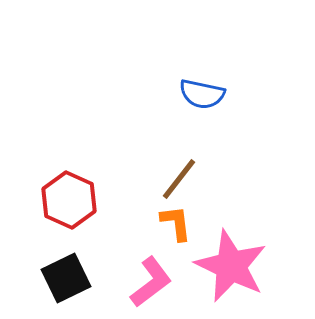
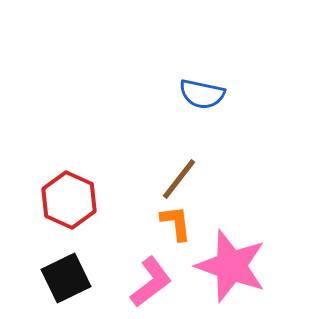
pink star: rotated 6 degrees counterclockwise
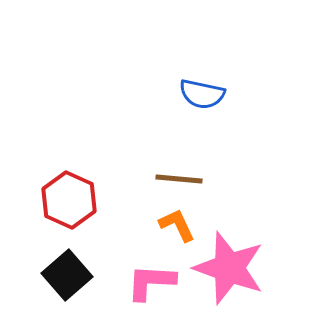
brown line: rotated 57 degrees clockwise
orange L-shape: moved 1 px right, 2 px down; rotated 18 degrees counterclockwise
pink star: moved 2 px left, 2 px down
black square: moved 1 px right, 3 px up; rotated 15 degrees counterclockwise
pink L-shape: rotated 140 degrees counterclockwise
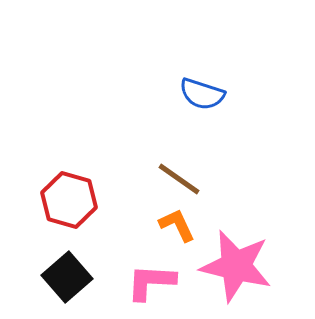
blue semicircle: rotated 6 degrees clockwise
brown line: rotated 30 degrees clockwise
red hexagon: rotated 8 degrees counterclockwise
pink star: moved 7 px right, 2 px up; rotated 6 degrees counterclockwise
black square: moved 2 px down
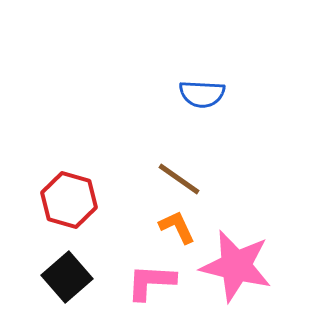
blue semicircle: rotated 15 degrees counterclockwise
orange L-shape: moved 2 px down
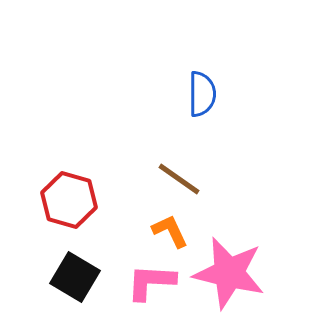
blue semicircle: rotated 93 degrees counterclockwise
orange L-shape: moved 7 px left, 4 px down
pink star: moved 7 px left, 7 px down
black square: moved 8 px right; rotated 18 degrees counterclockwise
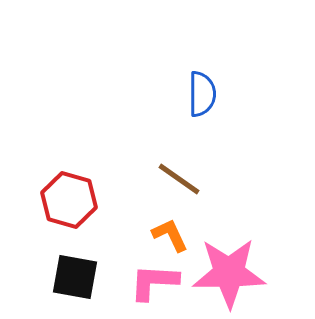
orange L-shape: moved 4 px down
pink star: rotated 14 degrees counterclockwise
black square: rotated 21 degrees counterclockwise
pink L-shape: moved 3 px right
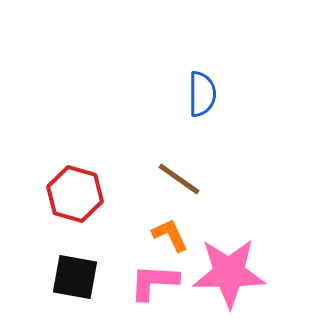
red hexagon: moved 6 px right, 6 px up
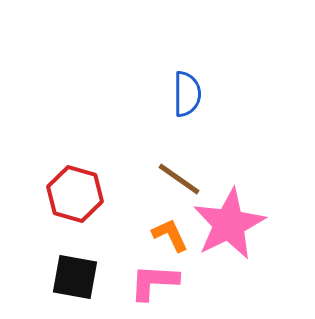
blue semicircle: moved 15 px left
pink star: moved 49 px up; rotated 26 degrees counterclockwise
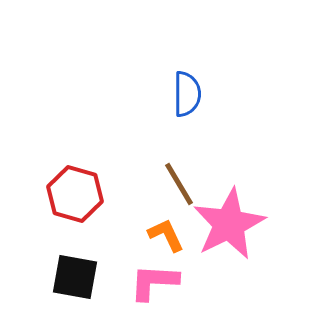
brown line: moved 5 px down; rotated 24 degrees clockwise
orange L-shape: moved 4 px left
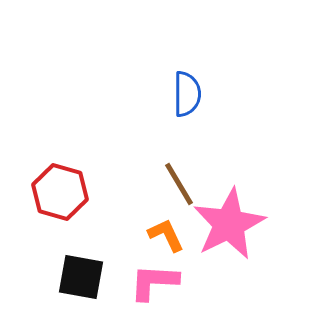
red hexagon: moved 15 px left, 2 px up
black square: moved 6 px right
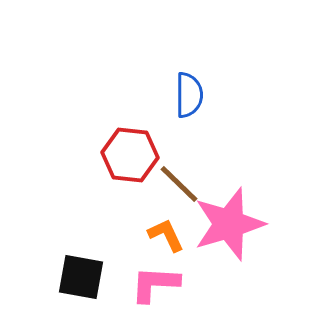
blue semicircle: moved 2 px right, 1 px down
brown line: rotated 15 degrees counterclockwise
red hexagon: moved 70 px right, 37 px up; rotated 10 degrees counterclockwise
pink star: rotated 10 degrees clockwise
pink L-shape: moved 1 px right, 2 px down
